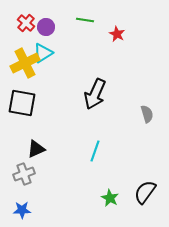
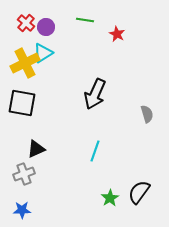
black semicircle: moved 6 px left
green star: rotated 12 degrees clockwise
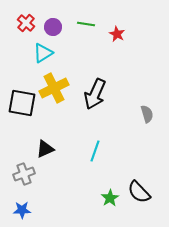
green line: moved 1 px right, 4 px down
purple circle: moved 7 px right
yellow cross: moved 29 px right, 25 px down
black triangle: moved 9 px right
black semicircle: rotated 80 degrees counterclockwise
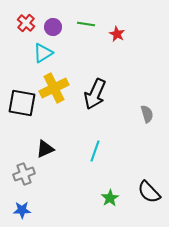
black semicircle: moved 10 px right
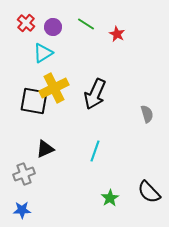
green line: rotated 24 degrees clockwise
black square: moved 12 px right, 2 px up
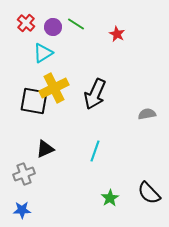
green line: moved 10 px left
gray semicircle: rotated 84 degrees counterclockwise
black semicircle: moved 1 px down
